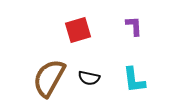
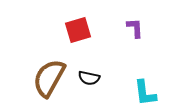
purple L-shape: moved 1 px right, 2 px down
cyan L-shape: moved 11 px right, 13 px down
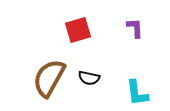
cyan L-shape: moved 8 px left
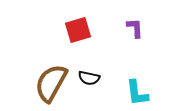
brown semicircle: moved 2 px right, 5 px down
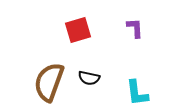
brown semicircle: moved 2 px left, 1 px up; rotated 9 degrees counterclockwise
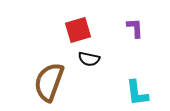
black semicircle: moved 19 px up
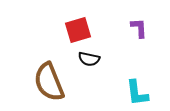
purple L-shape: moved 4 px right
brown semicircle: rotated 42 degrees counterclockwise
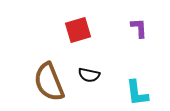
black semicircle: moved 16 px down
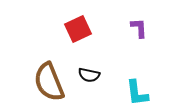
red square: moved 1 px up; rotated 8 degrees counterclockwise
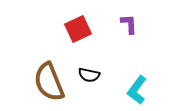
purple L-shape: moved 10 px left, 4 px up
cyan L-shape: moved 3 px up; rotated 44 degrees clockwise
